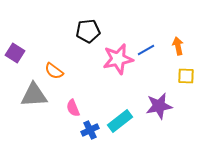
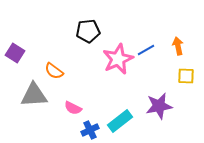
pink star: rotated 12 degrees counterclockwise
pink semicircle: rotated 42 degrees counterclockwise
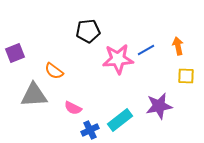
purple square: rotated 36 degrees clockwise
pink star: rotated 20 degrees clockwise
cyan rectangle: moved 1 px up
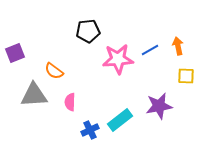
blue line: moved 4 px right
pink semicircle: moved 3 px left, 6 px up; rotated 66 degrees clockwise
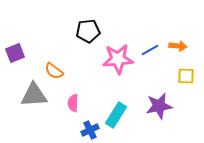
orange arrow: rotated 108 degrees clockwise
pink semicircle: moved 3 px right, 1 px down
cyan rectangle: moved 4 px left, 5 px up; rotated 20 degrees counterclockwise
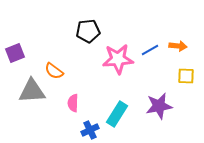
gray triangle: moved 2 px left, 4 px up
cyan rectangle: moved 1 px right, 1 px up
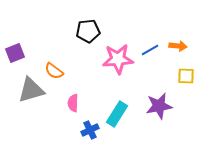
gray triangle: moved 1 px left, 1 px up; rotated 12 degrees counterclockwise
